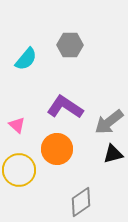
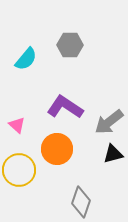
gray diamond: rotated 36 degrees counterclockwise
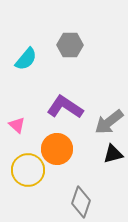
yellow circle: moved 9 px right
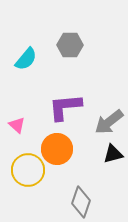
purple L-shape: rotated 39 degrees counterclockwise
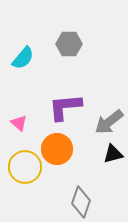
gray hexagon: moved 1 px left, 1 px up
cyan semicircle: moved 3 px left, 1 px up
pink triangle: moved 2 px right, 2 px up
yellow circle: moved 3 px left, 3 px up
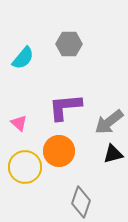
orange circle: moved 2 px right, 2 px down
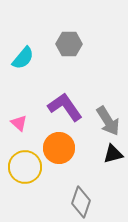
purple L-shape: rotated 60 degrees clockwise
gray arrow: moved 1 px left, 1 px up; rotated 84 degrees counterclockwise
orange circle: moved 3 px up
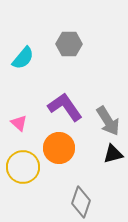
yellow circle: moved 2 px left
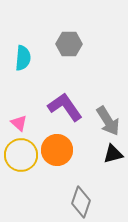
cyan semicircle: rotated 35 degrees counterclockwise
orange circle: moved 2 px left, 2 px down
yellow circle: moved 2 px left, 12 px up
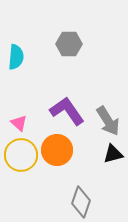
cyan semicircle: moved 7 px left, 1 px up
purple L-shape: moved 2 px right, 4 px down
